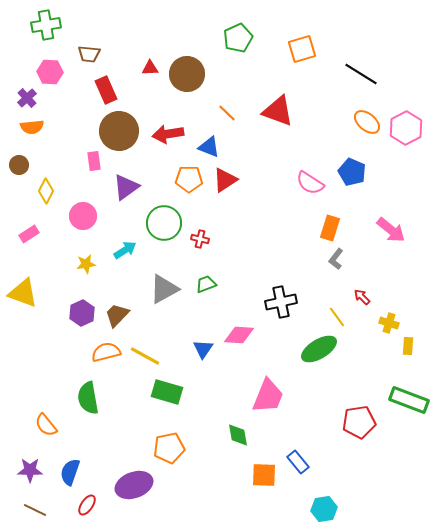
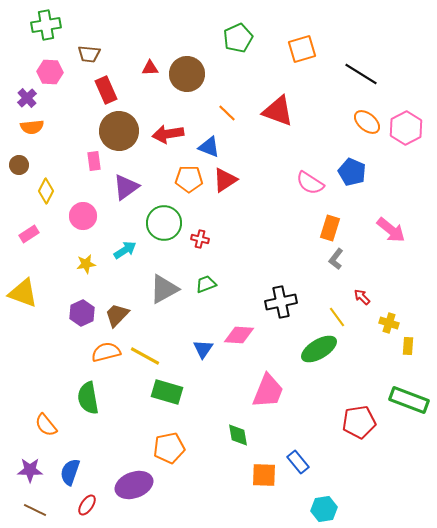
pink trapezoid at (268, 396): moved 5 px up
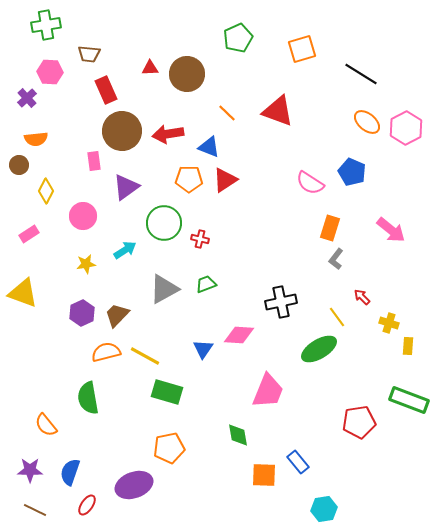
orange semicircle at (32, 127): moved 4 px right, 12 px down
brown circle at (119, 131): moved 3 px right
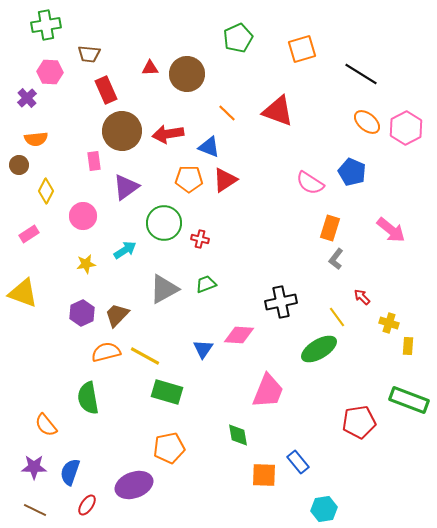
purple star at (30, 470): moved 4 px right, 3 px up
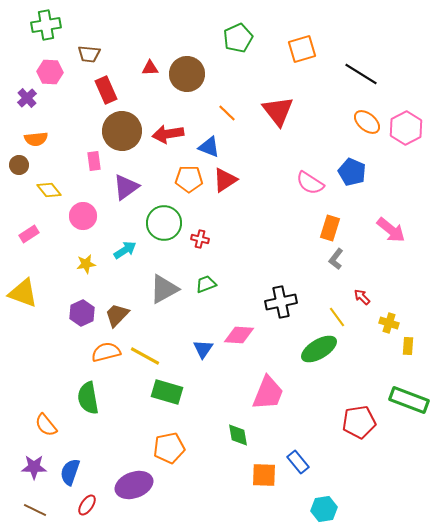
red triangle at (278, 111): rotated 32 degrees clockwise
yellow diamond at (46, 191): moved 3 px right, 1 px up; rotated 65 degrees counterclockwise
pink trapezoid at (268, 391): moved 2 px down
